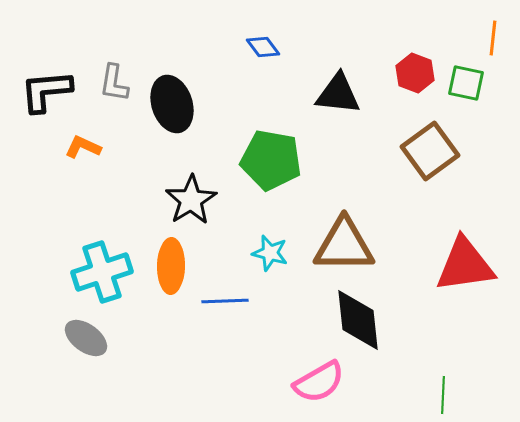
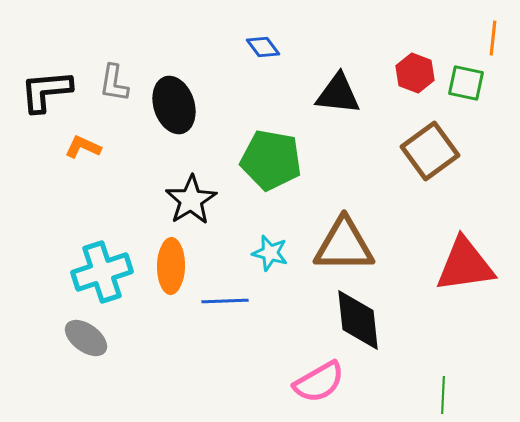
black ellipse: moved 2 px right, 1 px down
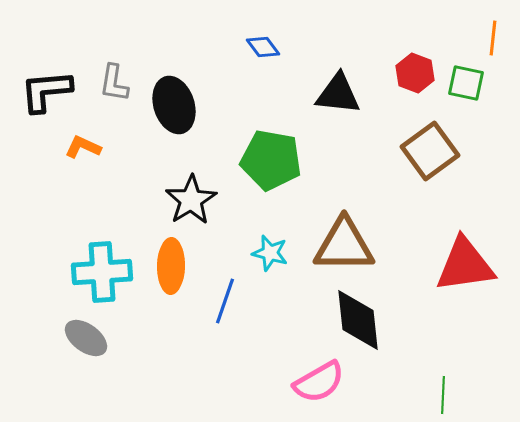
cyan cross: rotated 14 degrees clockwise
blue line: rotated 69 degrees counterclockwise
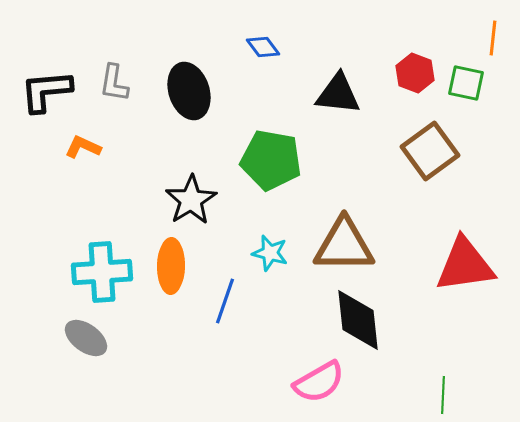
black ellipse: moved 15 px right, 14 px up
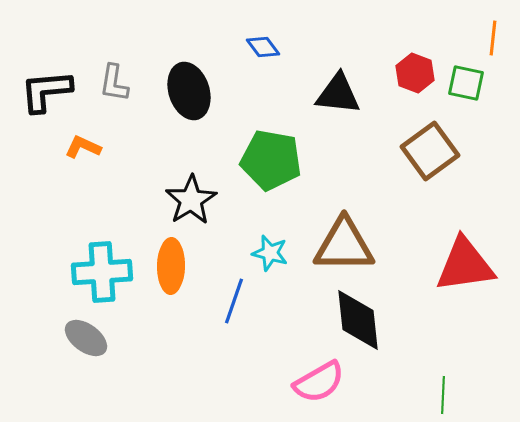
blue line: moved 9 px right
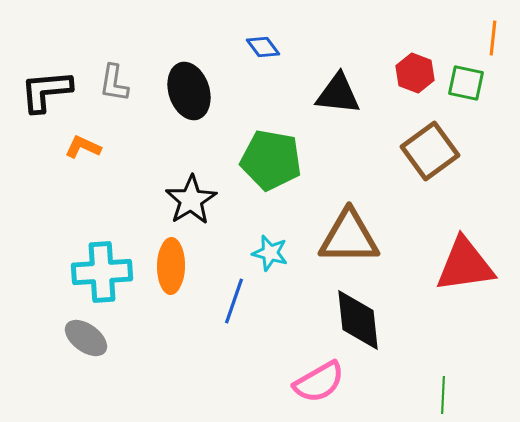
brown triangle: moved 5 px right, 8 px up
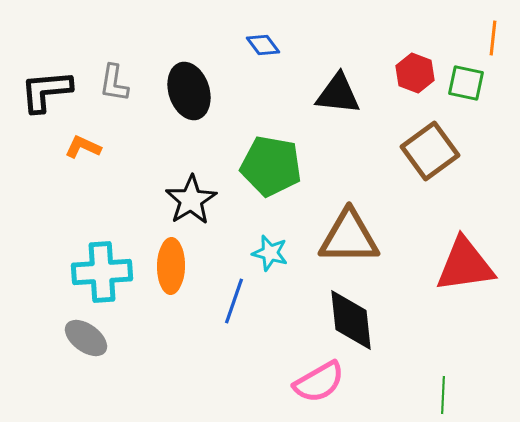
blue diamond: moved 2 px up
green pentagon: moved 6 px down
black diamond: moved 7 px left
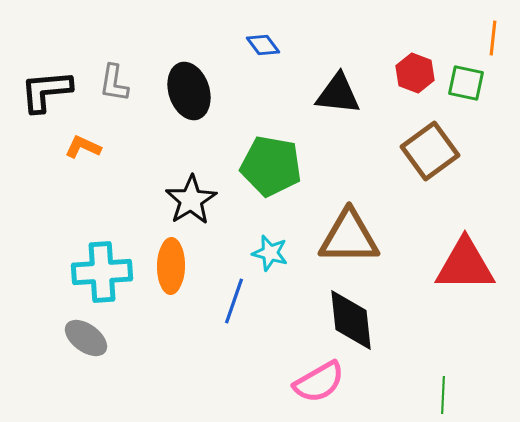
red triangle: rotated 8 degrees clockwise
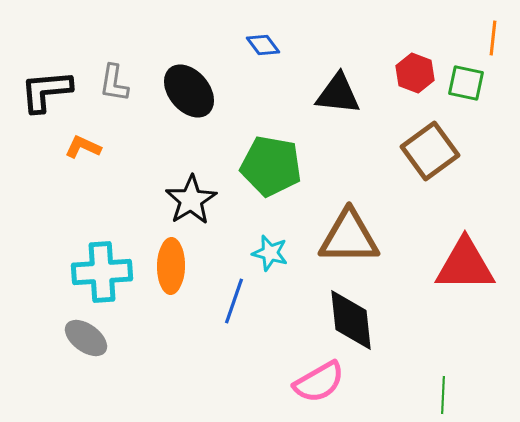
black ellipse: rotated 22 degrees counterclockwise
